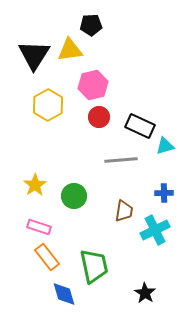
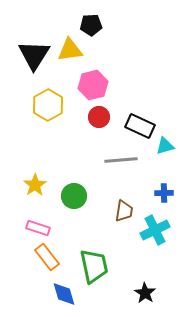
pink rectangle: moved 1 px left, 1 px down
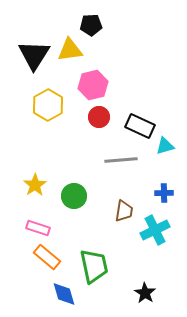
orange rectangle: rotated 12 degrees counterclockwise
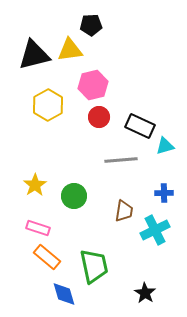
black triangle: rotated 44 degrees clockwise
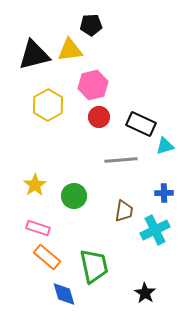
black rectangle: moved 1 px right, 2 px up
